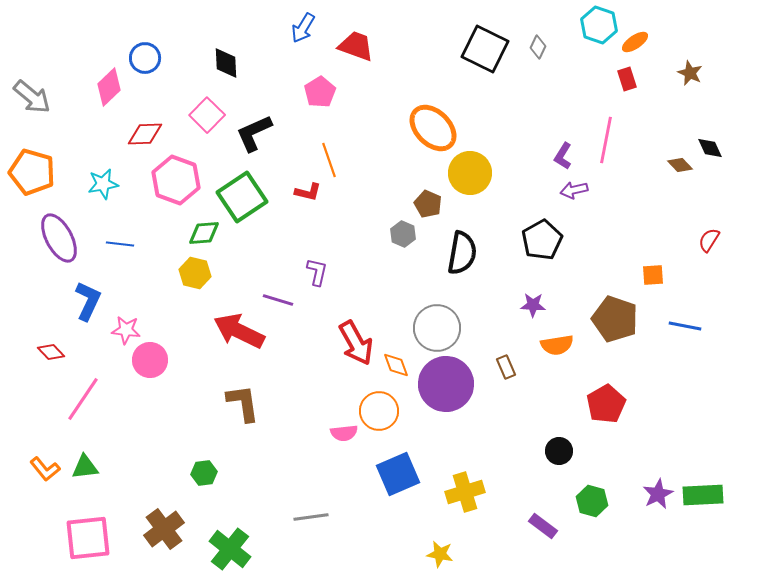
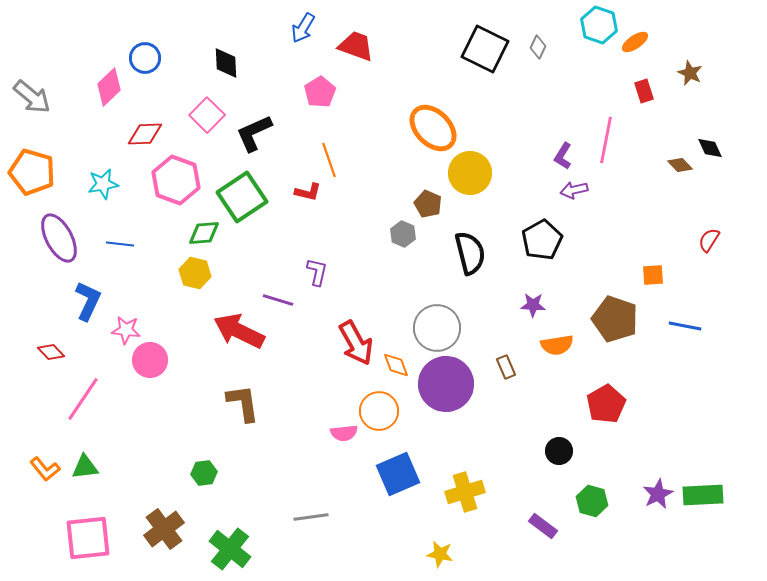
red rectangle at (627, 79): moved 17 px right, 12 px down
black semicircle at (462, 253): moved 8 px right; rotated 24 degrees counterclockwise
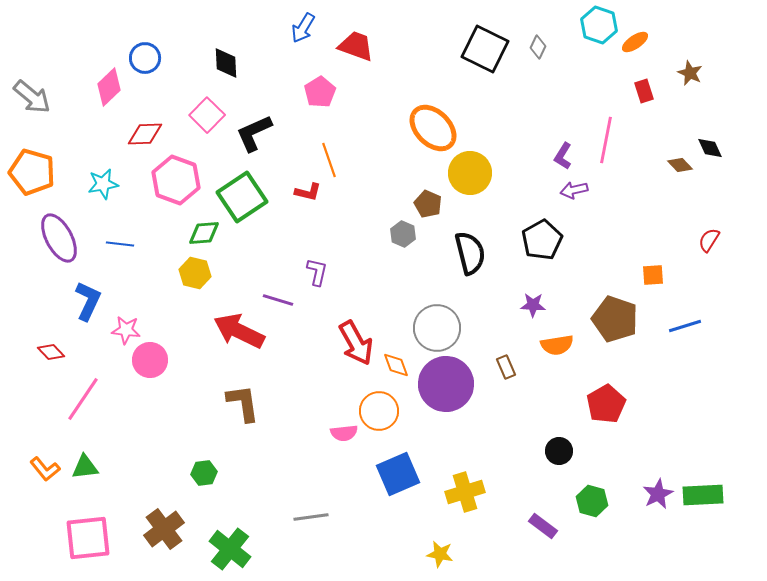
blue line at (685, 326): rotated 28 degrees counterclockwise
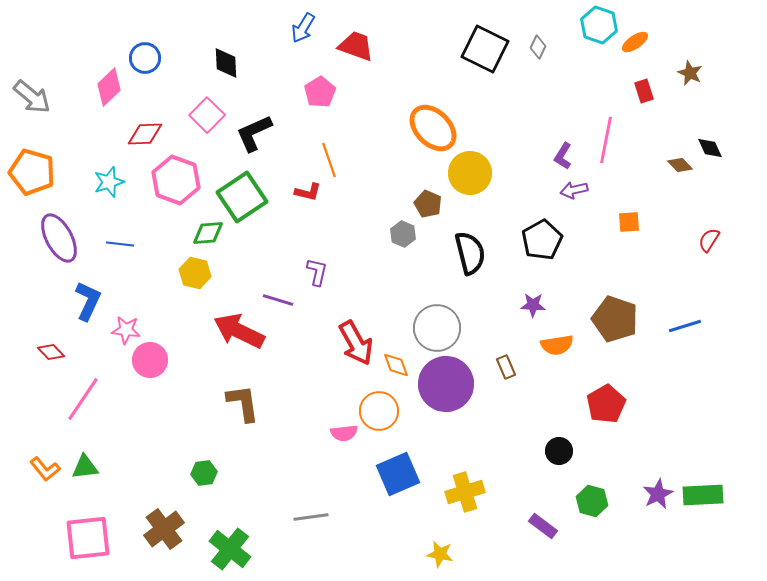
cyan star at (103, 184): moved 6 px right, 2 px up; rotated 8 degrees counterclockwise
green diamond at (204, 233): moved 4 px right
orange square at (653, 275): moved 24 px left, 53 px up
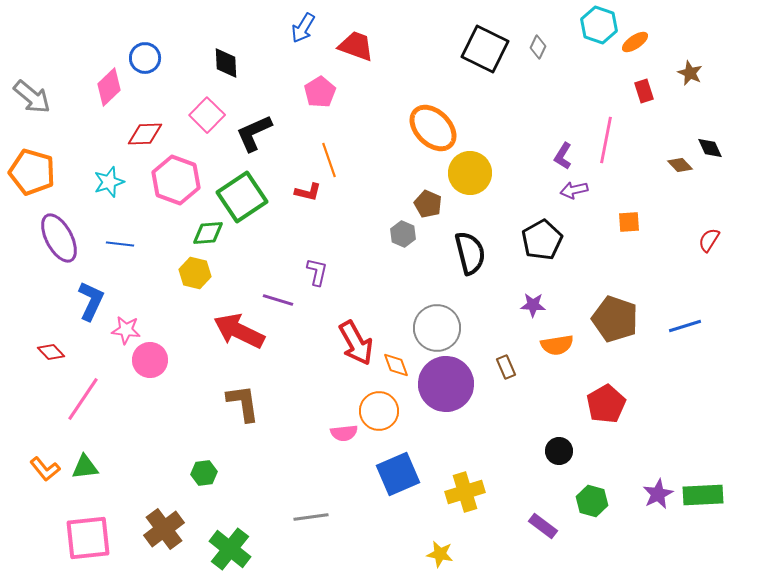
blue L-shape at (88, 301): moved 3 px right
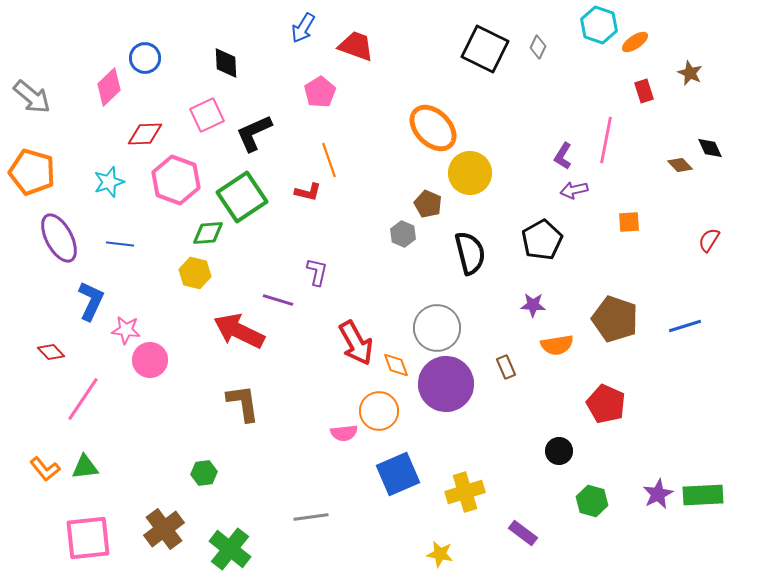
pink square at (207, 115): rotated 20 degrees clockwise
red pentagon at (606, 404): rotated 18 degrees counterclockwise
purple rectangle at (543, 526): moved 20 px left, 7 px down
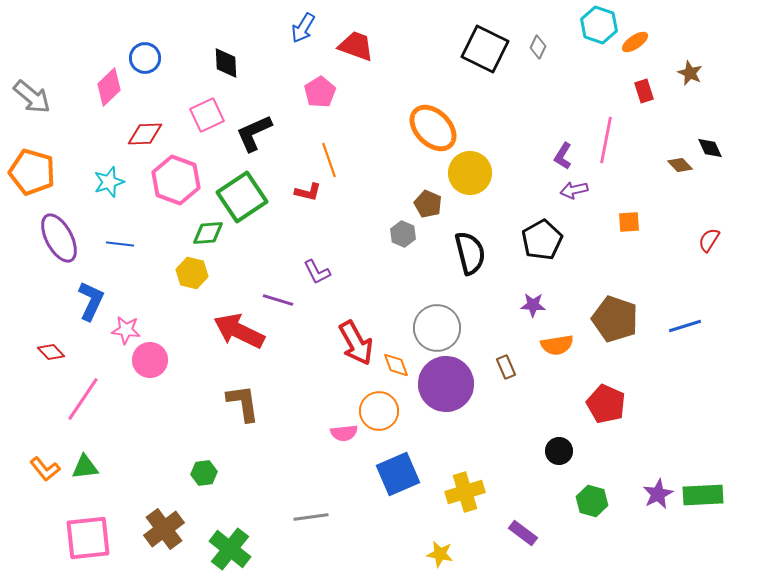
purple L-shape at (317, 272): rotated 140 degrees clockwise
yellow hexagon at (195, 273): moved 3 px left
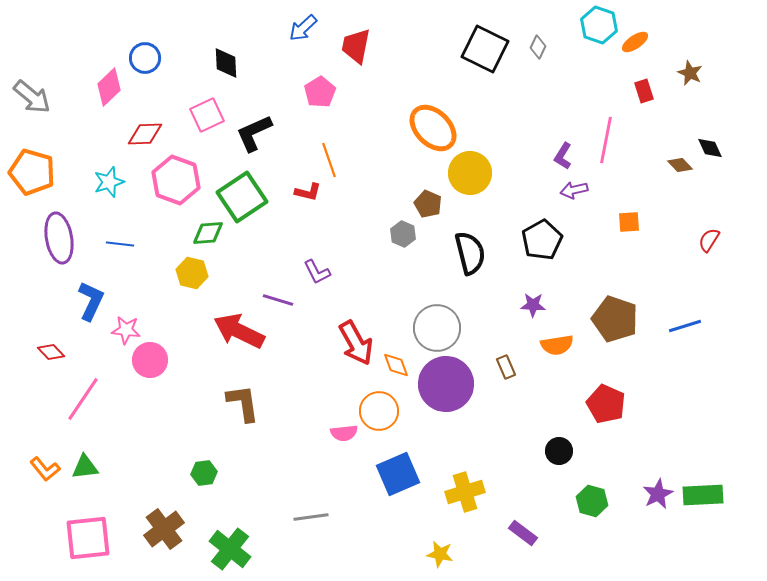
blue arrow at (303, 28): rotated 16 degrees clockwise
red trapezoid at (356, 46): rotated 99 degrees counterclockwise
purple ellipse at (59, 238): rotated 18 degrees clockwise
